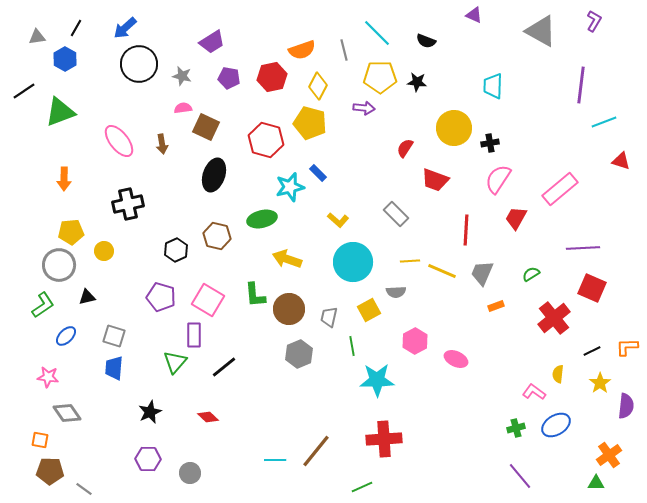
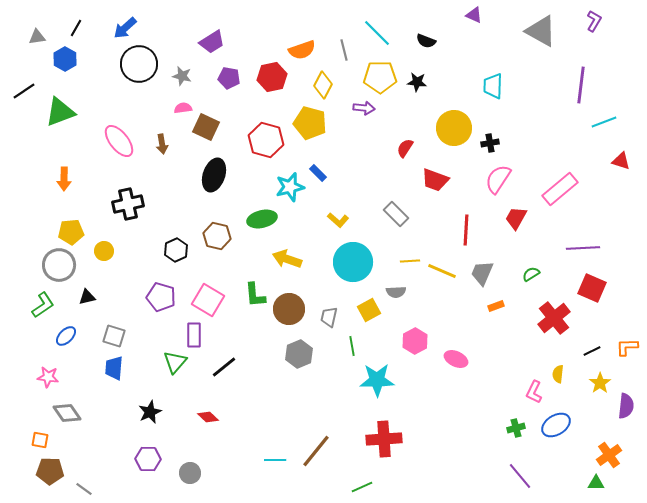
yellow diamond at (318, 86): moved 5 px right, 1 px up
pink L-shape at (534, 392): rotated 100 degrees counterclockwise
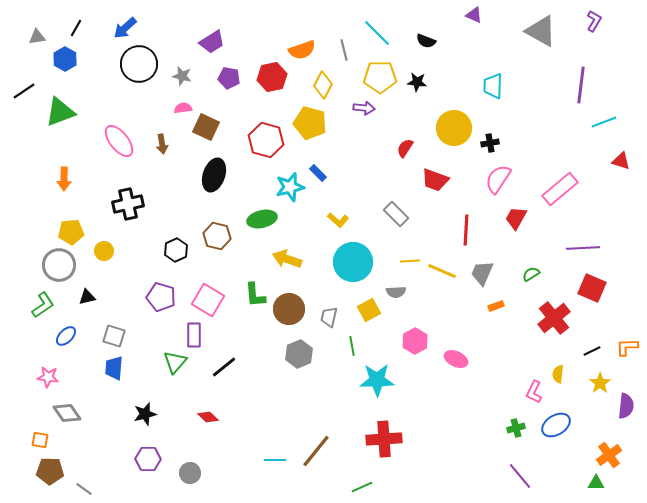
black star at (150, 412): moved 5 px left, 2 px down; rotated 10 degrees clockwise
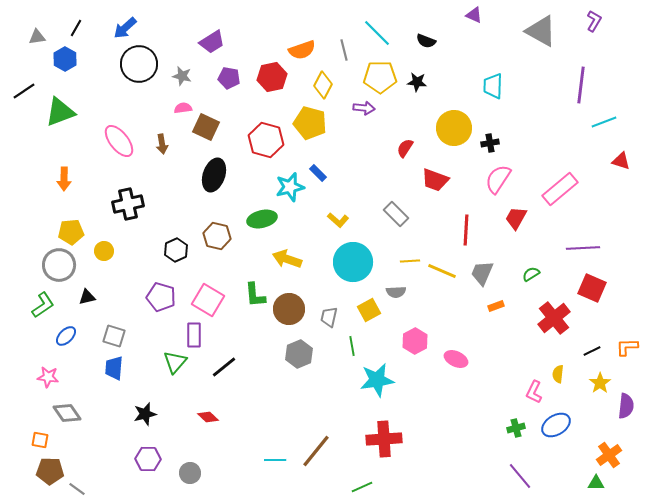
cyan star at (377, 380): rotated 8 degrees counterclockwise
gray line at (84, 489): moved 7 px left
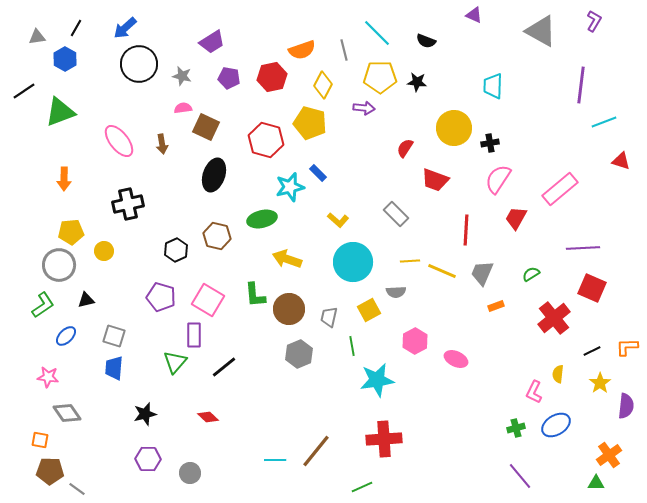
black triangle at (87, 297): moved 1 px left, 3 px down
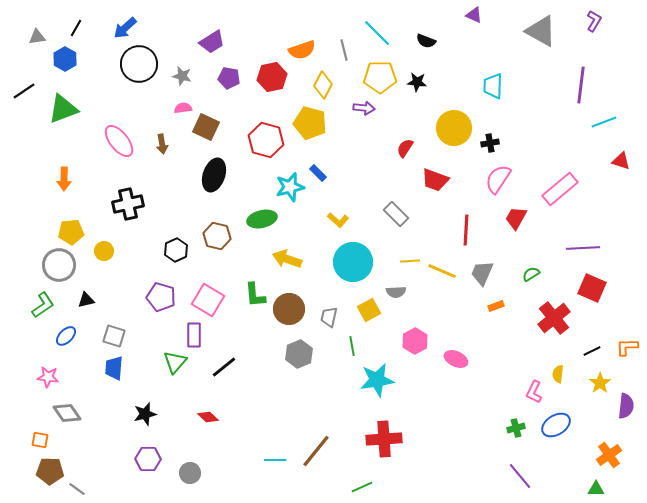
green triangle at (60, 112): moved 3 px right, 3 px up
green triangle at (596, 483): moved 6 px down
